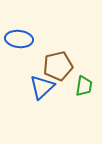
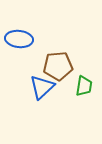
brown pentagon: rotated 8 degrees clockwise
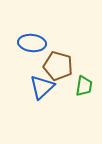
blue ellipse: moved 13 px right, 4 px down
brown pentagon: rotated 20 degrees clockwise
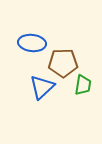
brown pentagon: moved 5 px right, 3 px up; rotated 16 degrees counterclockwise
green trapezoid: moved 1 px left, 1 px up
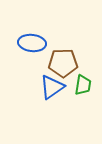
blue triangle: moved 10 px right; rotated 8 degrees clockwise
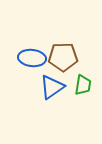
blue ellipse: moved 15 px down
brown pentagon: moved 6 px up
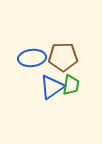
blue ellipse: rotated 12 degrees counterclockwise
green trapezoid: moved 12 px left
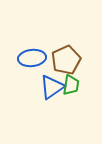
brown pentagon: moved 3 px right, 3 px down; rotated 24 degrees counterclockwise
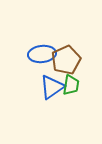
blue ellipse: moved 10 px right, 4 px up
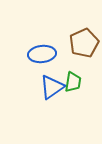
brown pentagon: moved 18 px right, 17 px up
green trapezoid: moved 2 px right, 3 px up
